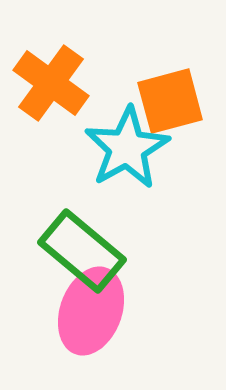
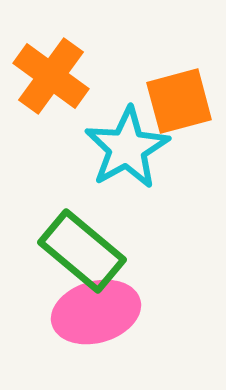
orange cross: moved 7 px up
orange square: moved 9 px right
pink ellipse: moved 5 px right, 1 px down; rotated 54 degrees clockwise
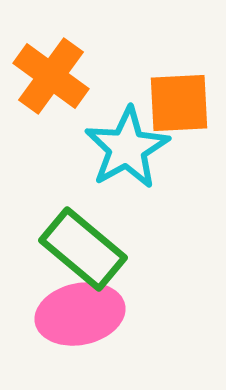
orange square: moved 2 px down; rotated 12 degrees clockwise
green rectangle: moved 1 px right, 2 px up
pink ellipse: moved 16 px left, 2 px down; rotated 4 degrees clockwise
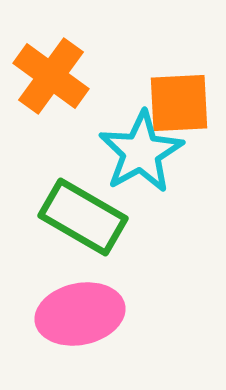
cyan star: moved 14 px right, 4 px down
green rectangle: moved 32 px up; rotated 10 degrees counterclockwise
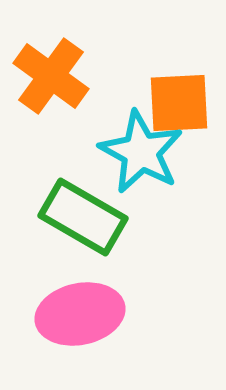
cyan star: rotated 14 degrees counterclockwise
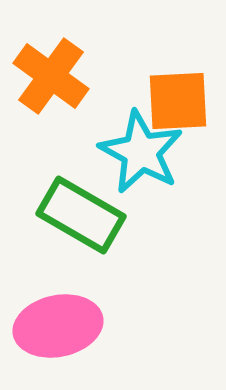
orange square: moved 1 px left, 2 px up
green rectangle: moved 2 px left, 2 px up
pink ellipse: moved 22 px left, 12 px down
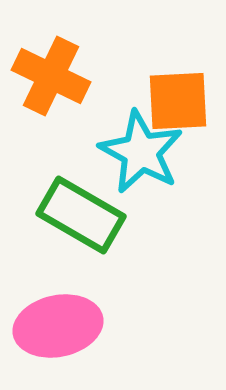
orange cross: rotated 10 degrees counterclockwise
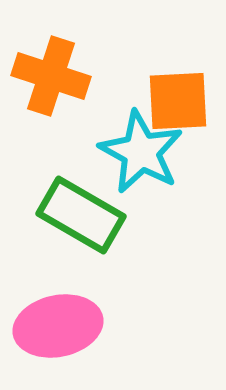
orange cross: rotated 8 degrees counterclockwise
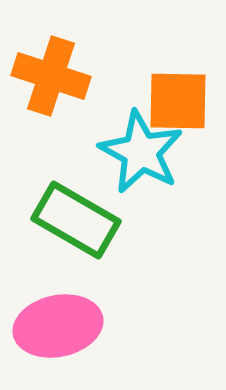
orange square: rotated 4 degrees clockwise
green rectangle: moved 5 px left, 5 px down
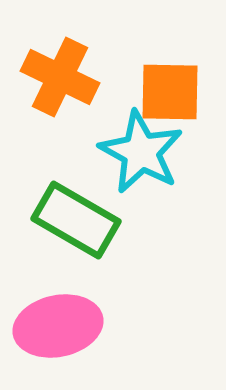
orange cross: moved 9 px right, 1 px down; rotated 8 degrees clockwise
orange square: moved 8 px left, 9 px up
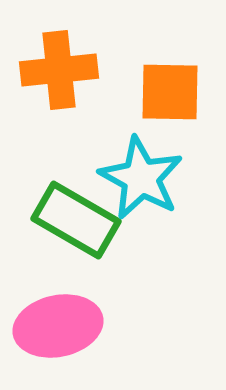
orange cross: moved 1 px left, 7 px up; rotated 32 degrees counterclockwise
cyan star: moved 26 px down
